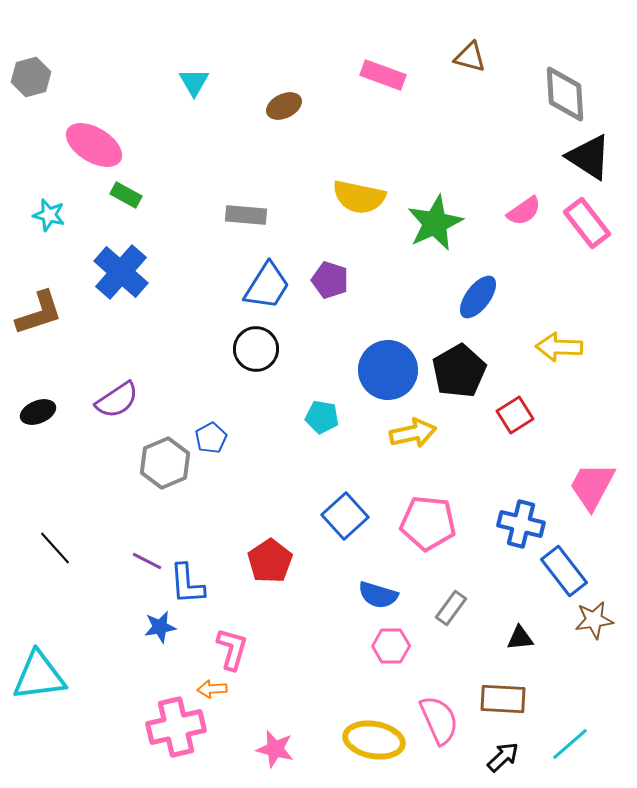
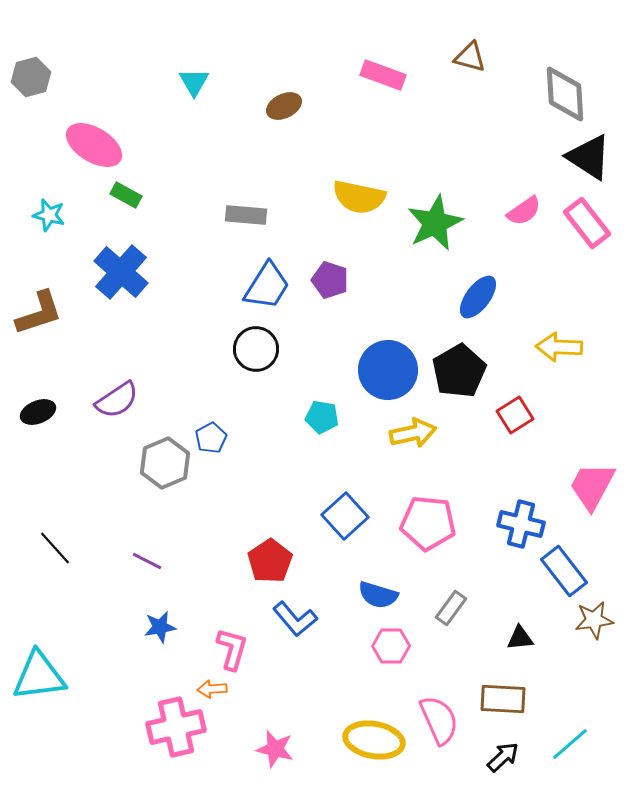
blue L-shape at (187, 584): moved 108 px right, 35 px down; rotated 36 degrees counterclockwise
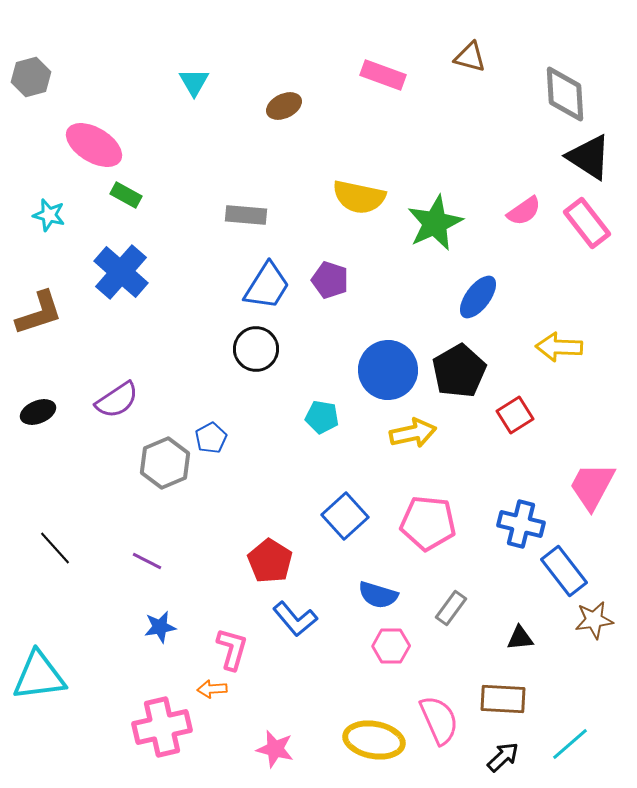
red pentagon at (270, 561): rotated 6 degrees counterclockwise
pink cross at (176, 727): moved 14 px left
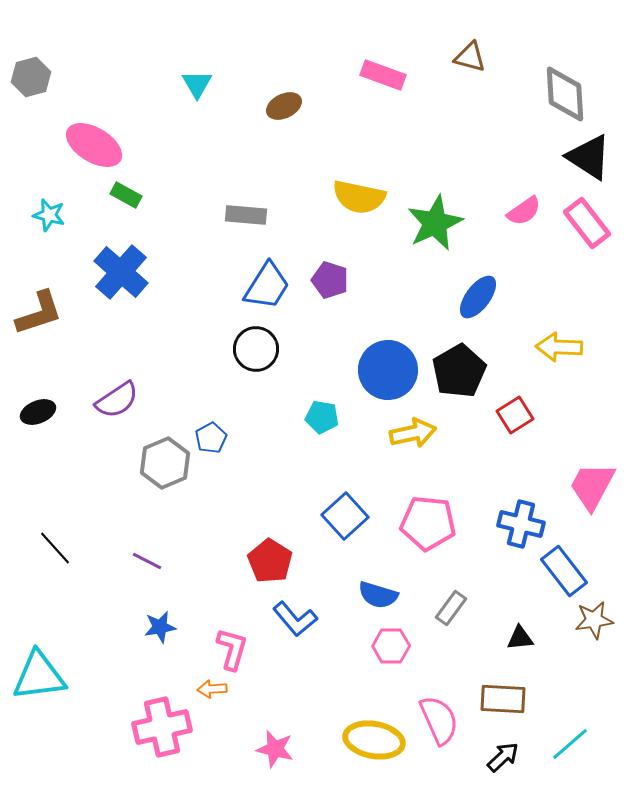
cyan triangle at (194, 82): moved 3 px right, 2 px down
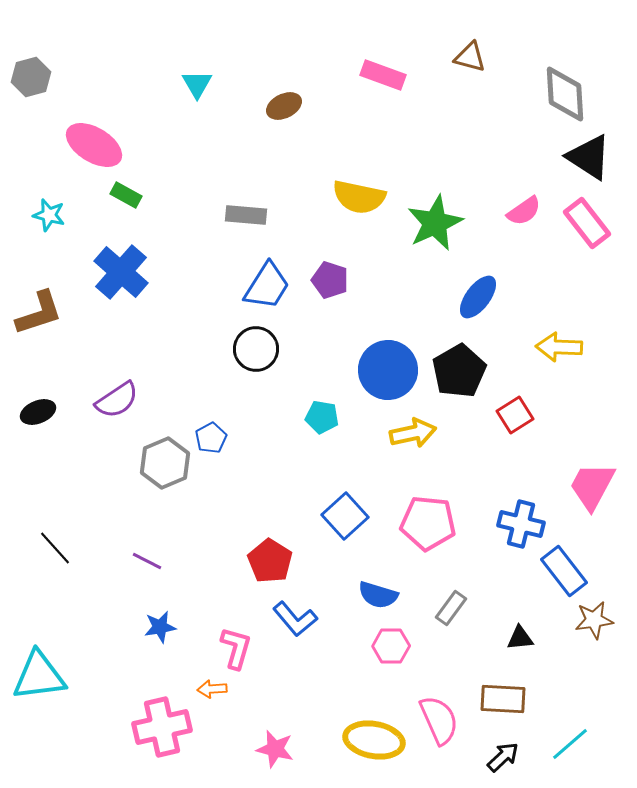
pink L-shape at (232, 649): moved 4 px right, 1 px up
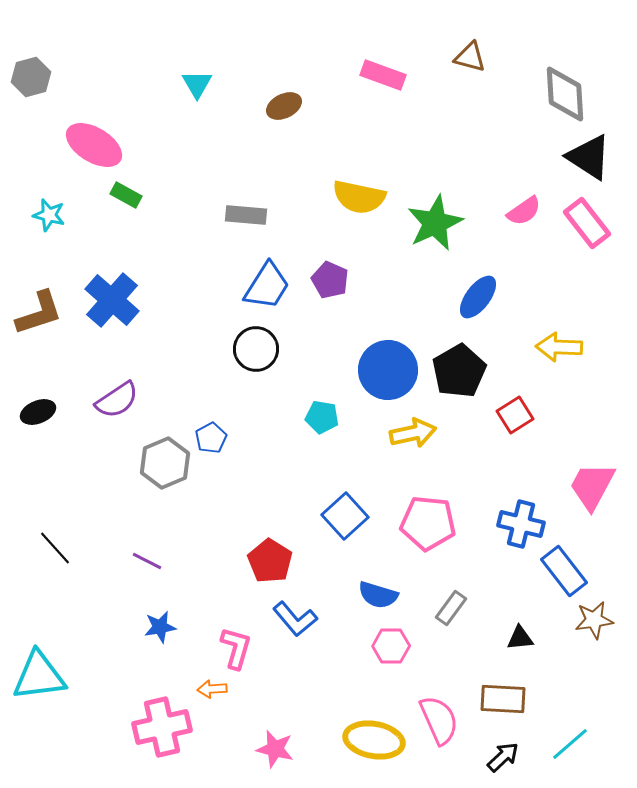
blue cross at (121, 272): moved 9 px left, 28 px down
purple pentagon at (330, 280): rotated 6 degrees clockwise
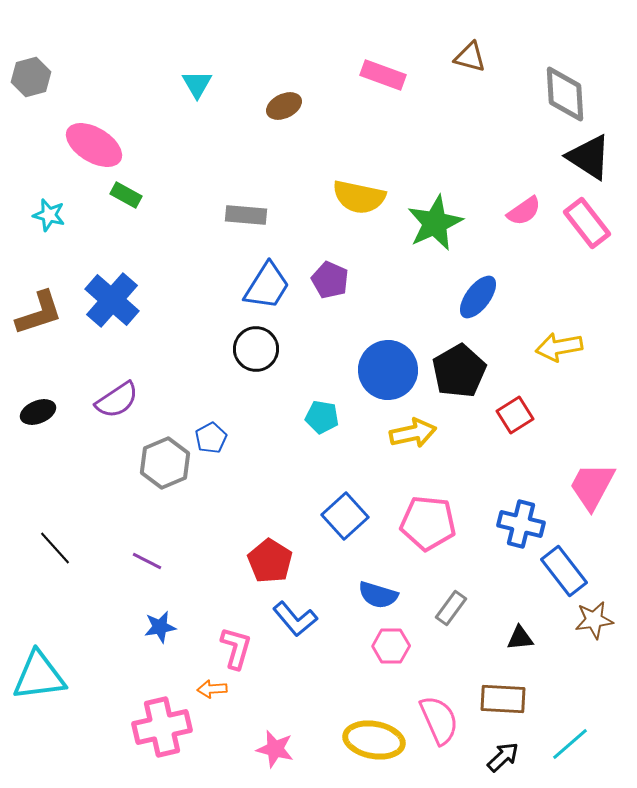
yellow arrow at (559, 347): rotated 12 degrees counterclockwise
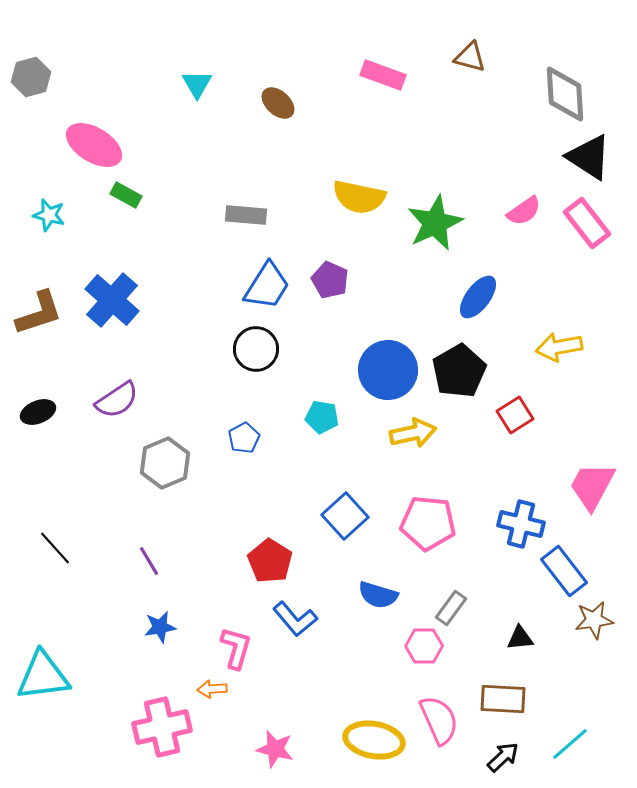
brown ellipse at (284, 106): moved 6 px left, 3 px up; rotated 68 degrees clockwise
blue pentagon at (211, 438): moved 33 px right
purple line at (147, 561): moved 2 px right; rotated 32 degrees clockwise
pink hexagon at (391, 646): moved 33 px right
cyan triangle at (39, 676): moved 4 px right
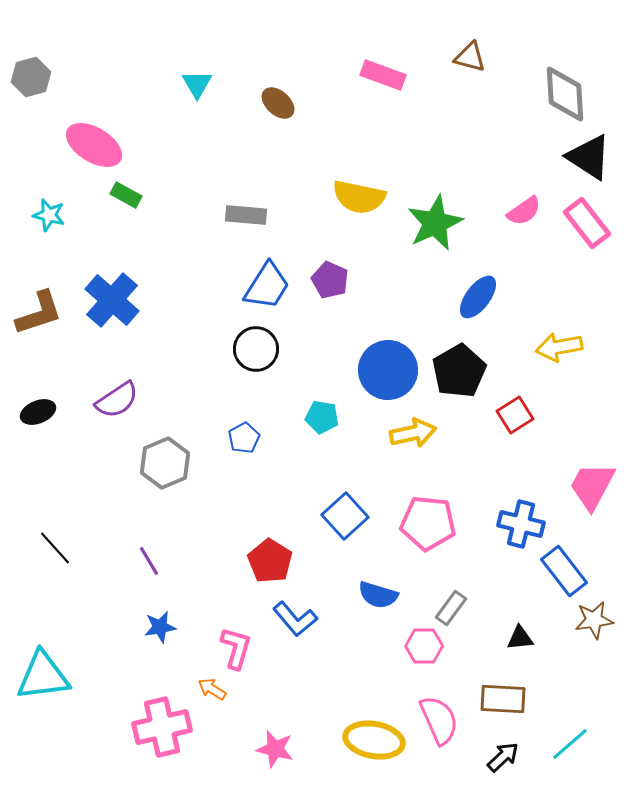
orange arrow at (212, 689): rotated 36 degrees clockwise
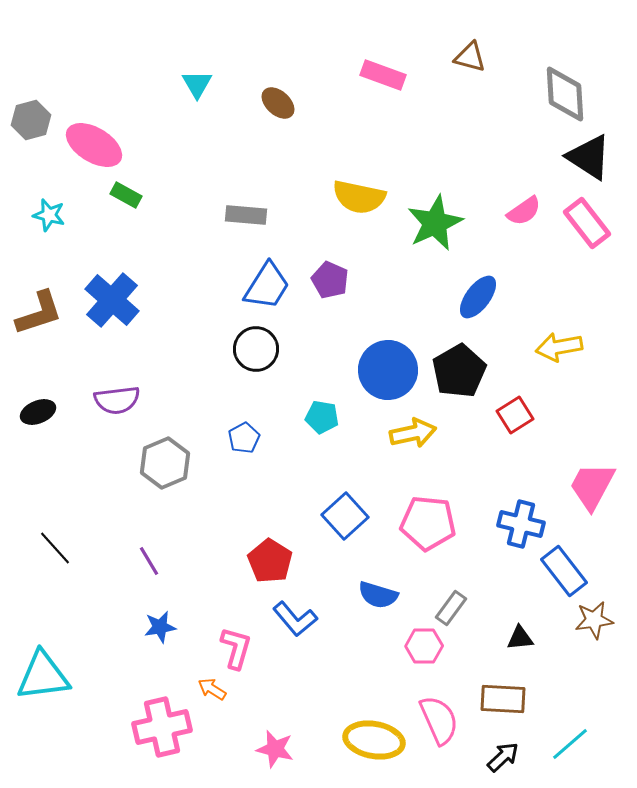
gray hexagon at (31, 77): moved 43 px down
purple semicircle at (117, 400): rotated 27 degrees clockwise
